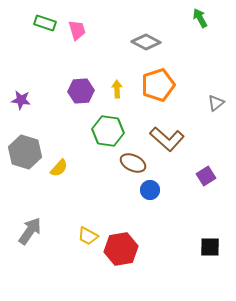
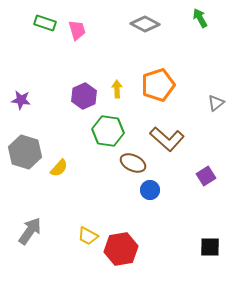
gray diamond: moved 1 px left, 18 px up
purple hexagon: moved 3 px right, 5 px down; rotated 20 degrees counterclockwise
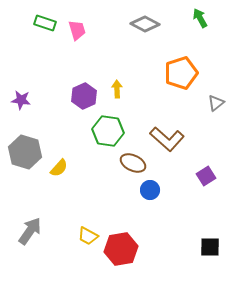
orange pentagon: moved 23 px right, 12 px up
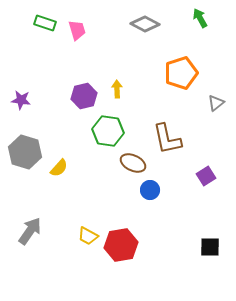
purple hexagon: rotated 10 degrees clockwise
brown L-shape: rotated 36 degrees clockwise
red hexagon: moved 4 px up
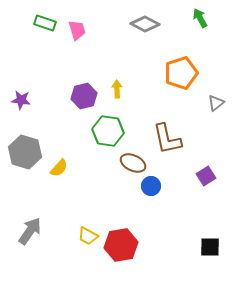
blue circle: moved 1 px right, 4 px up
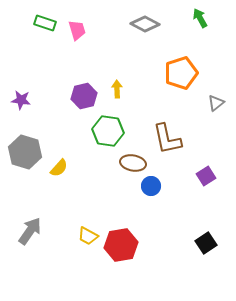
brown ellipse: rotated 15 degrees counterclockwise
black square: moved 4 px left, 4 px up; rotated 35 degrees counterclockwise
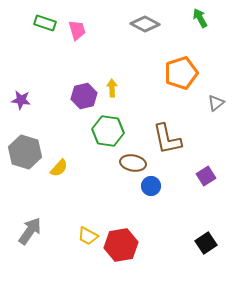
yellow arrow: moved 5 px left, 1 px up
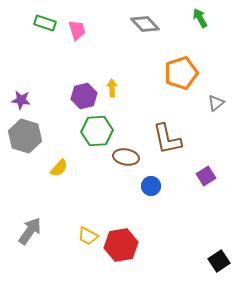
gray diamond: rotated 20 degrees clockwise
green hexagon: moved 11 px left; rotated 12 degrees counterclockwise
gray hexagon: moved 16 px up
brown ellipse: moved 7 px left, 6 px up
black square: moved 13 px right, 18 px down
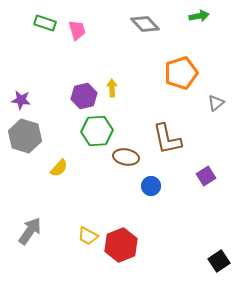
green arrow: moved 1 px left, 2 px up; rotated 108 degrees clockwise
red hexagon: rotated 12 degrees counterclockwise
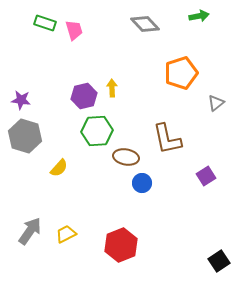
pink trapezoid: moved 3 px left
blue circle: moved 9 px left, 3 px up
yellow trapezoid: moved 22 px left, 2 px up; rotated 125 degrees clockwise
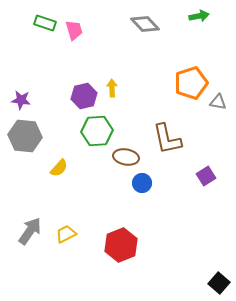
orange pentagon: moved 10 px right, 10 px down
gray triangle: moved 2 px right, 1 px up; rotated 48 degrees clockwise
gray hexagon: rotated 12 degrees counterclockwise
black square: moved 22 px down; rotated 15 degrees counterclockwise
